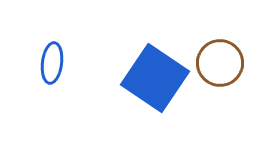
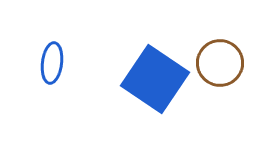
blue square: moved 1 px down
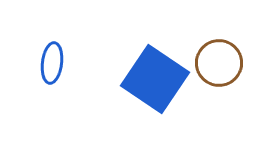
brown circle: moved 1 px left
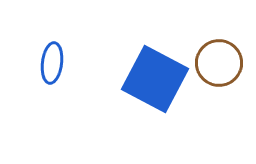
blue square: rotated 6 degrees counterclockwise
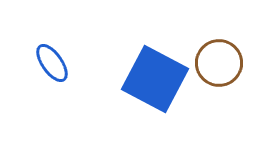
blue ellipse: rotated 42 degrees counterclockwise
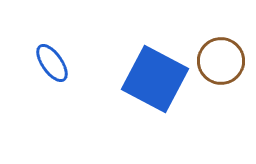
brown circle: moved 2 px right, 2 px up
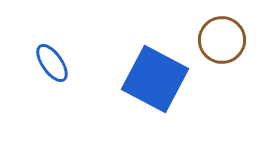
brown circle: moved 1 px right, 21 px up
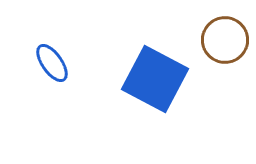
brown circle: moved 3 px right
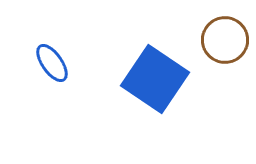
blue square: rotated 6 degrees clockwise
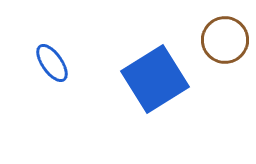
blue square: rotated 24 degrees clockwise
